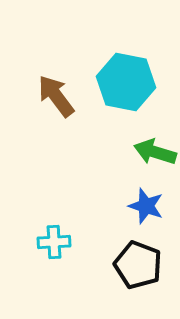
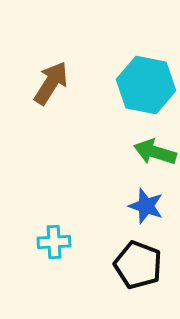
cyan hexagon: moved 20 px right, 3 px down
brown arrow: moved 5 px left, 13 px up; rotated 69 degrees clockwise
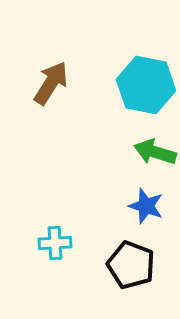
cyan cross: moved 1 px right, 1 px down
black pentagon: moved 7 px left
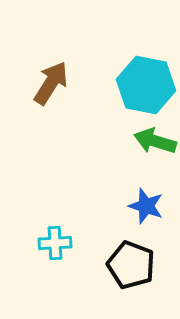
green arrow: moved 11 px up
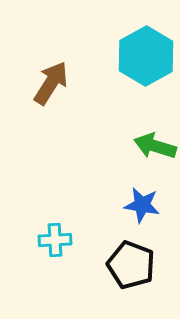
cyan hexagon: moved 29 px up; rotated 20 degrees clockwise
green arrow: moved 5 px down
blue star: moved 4 px left, 1 px up; rotated 9 degrees counterclockwise
cyan cross: moved 3 px up
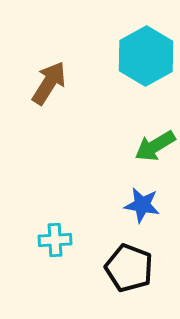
brown arrow: moved 2 px left
green arrow: rotated 48 degrees counterclockwise
black pentagon: moved 2 px left, 3 px down
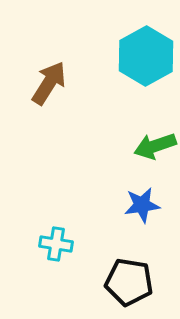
green arrow: rotated 12 degrees clockwise
blue star: rotated 18 degrees counterclockwise
cyan cross: moved 1 px right, 4 px down; rotated 12 degrees clockwise
black pentagon: moved 14 px down; rotated 12 degrees counterclockwise
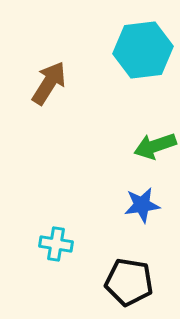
cyan hexagon: moved 3 px left, 6 px up; rotated 22 degrees clockwise
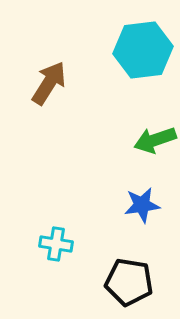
green arrow: moved 6 px up
